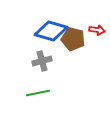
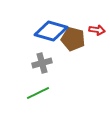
gray cross: moved 2 px down
green line: rotated 15 degrees counterclockwise
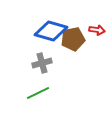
brown pentagon: rotated 25 degrees counterclockwise
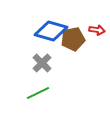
gray cross: rotated 30 degrees counterclockwise
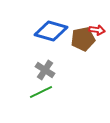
brown pentagon: moved 10 px right
gray cross: moved 3 px right, 7 px down; rotated 12 degrees counterclockwise
green line: moved 3 px right, 1 px up
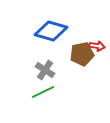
red arrow: moved 16 px down
brown pentagon: moved 1 px left, 15 px down
green line: moved 2 px right
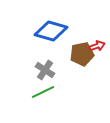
red arrow: rotated 28 degrees counterclockwise
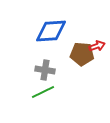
blue diamond: rotated 20 degrees counterclockwise
brown pentagon: rotated 15 degrees clockwise
gray cross: rotated 24 degrees counterclockwise
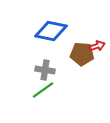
blue diamond: rotated 16 degrees clockwise
green line: moved 2 px up; rotated 10 degrees counterclockwise
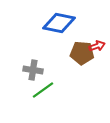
blue diamond: moved 8 px right, 8 px up
brown pentagon: moved 1 px up
gray cross: moved 12 px left
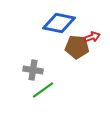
red arrow: moved 5 px left, 9 px up
brown pentagon: moved 5 px left, 6 px up
